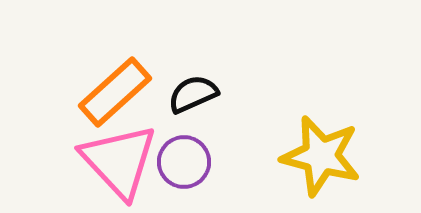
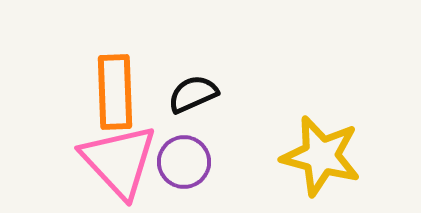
orange rectangle: rotated 50 degrees counterclockwise
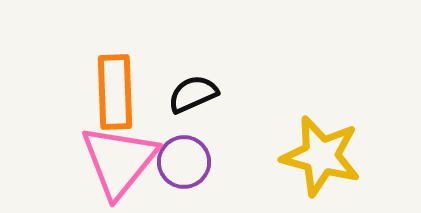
pink triangle: rotated 22 degrees clockwise
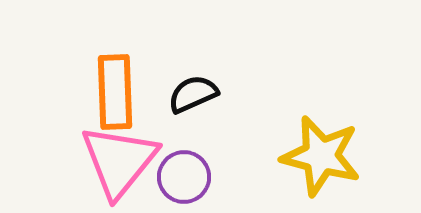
purple circle: moved 15 px down
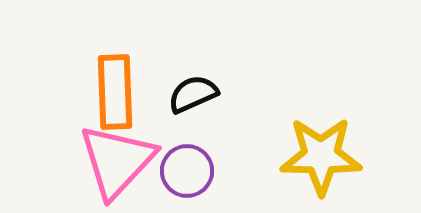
yellow star: rotated 14 degrees counterclockwise
pink triangle: moved 2 px left; rotated 4 degrees clockwise
purple circle: moved 3 px right, 6 px up
